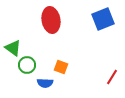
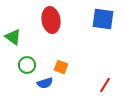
blue square: rotated 30 degrees clockwise
green triangle: moved 11 px up
red line: moved 7 px left, 8 px down
blue semicircle: rotated 21 degrees counterclockwise
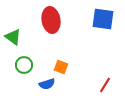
green circle: moved 3 px left
blue semicircle: moved 2 px right, 1 px down
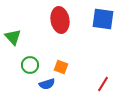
red ellipse: moved 9 px right
green triangle: rotated 12 degrees clockwise
green circle: moved 6 px right
red line: moved 2 px left, 1 px up
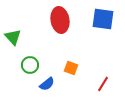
orange square: moved 10 px right, 1 px down
blue semicircle: rotated 21 degrees counterclockwise
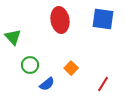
orange square: rotated 24 degrees clockwise
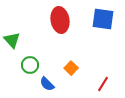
green triangle: moved 1 px left, 3 px down
blue semicircle: rotated 84 degrees clockwise
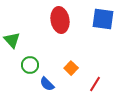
red line: moved 8 px left
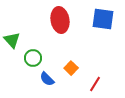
green circle: moved 3 px right, 7 px up
blue semicircle: moved 5 px up
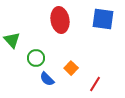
green circle: moved 3 px right
